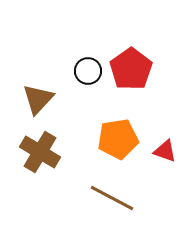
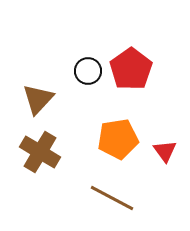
red triangle: rotated 35 degrees clockwise
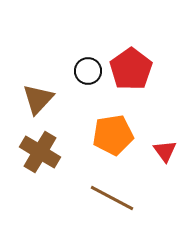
orange pentagon: moved 5 px left, 4 px up
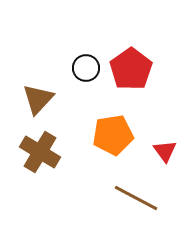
black circle: moved 2 px left, 3 px up
brown line: moved 24 px right
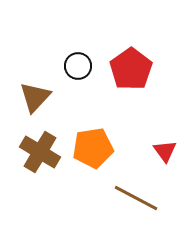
black circle: moved 8 px left, 2 px up
brown triangle: moved 3 px left, 2 px up
orange pentagon: moved 20 px left, 13 px down
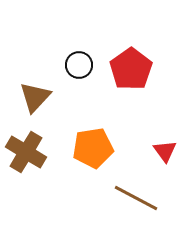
black circle: moved 1 px right, 1 px up
brown cross: moved 14 px left
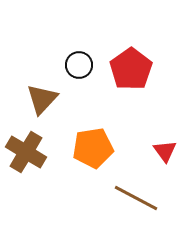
brown triangle: moved 7 px right, 2 px down
